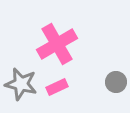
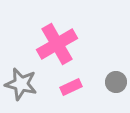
pink rectangle: moved 14 px right
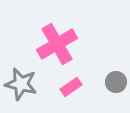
pink rectangle: rotated 10 degrees counterclockwise
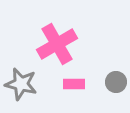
pink rectangle: moved 3 px right, 3 px up; rotated 35 degrees clockwise
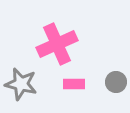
pink cross: rotated 6 degrees clockwise
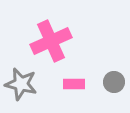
pink cross: moved 6 px left, 3 px up
gray circle: moved 2 px left
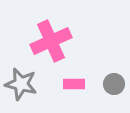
gray circle: moved 2 px down
